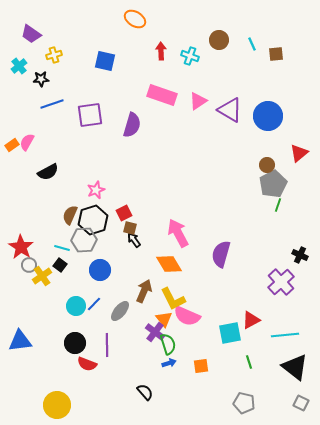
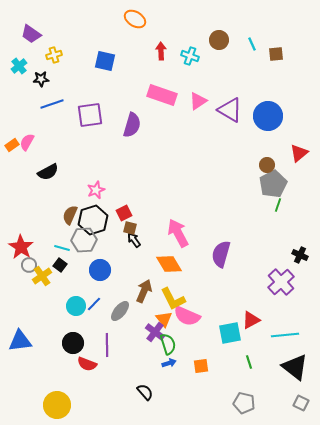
black circle at (75, 343): moved 2 px left
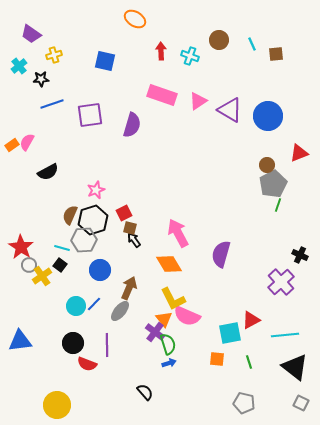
red triangle at (299, 153): rotated 18 degrees clockwise
brown arrow at (144, 291): moved 15 px left, 3 px up
orange square at (201, 366): moved 16 px right, 7 px up; rotated 14 degrees clockwise
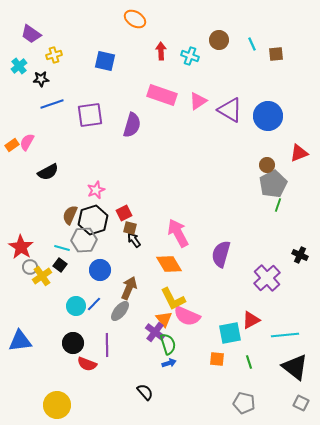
gray circle at (29, 265): moved 1 px right, 2 px down
purple cross at (281, 282): moved 14 px left, 4 px up
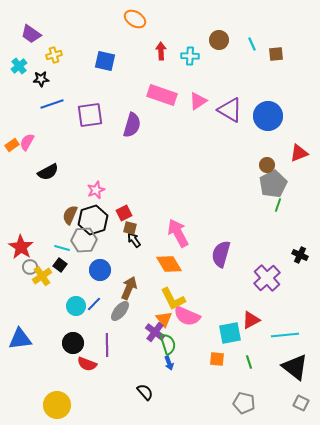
cyan cross at (190, 56): rotated 18 degrees counterclockwise
blue triangle at (20, 341): moved 2 px up
blue arrow at (169, 363): rotated 88 degrees clockwise
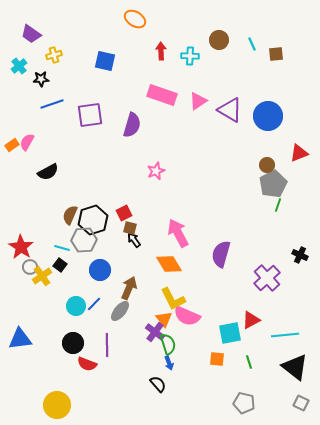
pink star at (96, 190): moved 60 px right, 19 px up
black semicircle at (145, 392): moved 13 px right, 8 px up
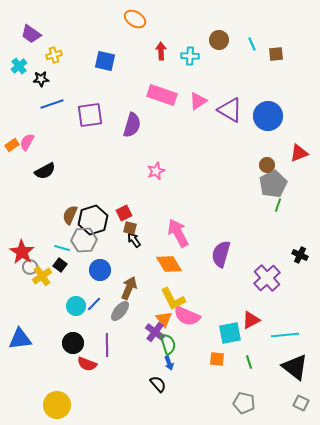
black semicircle at (48, 172): moved 3 px left, 1 px up
red star at (21, 247): moved 1 px right, 5 px down
